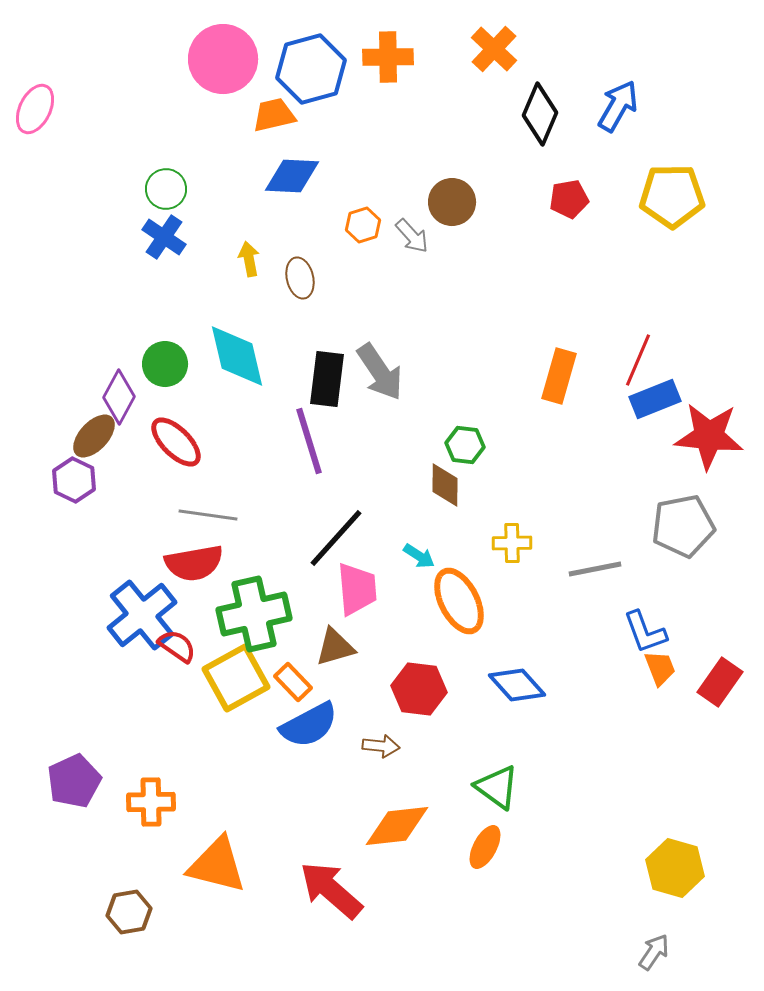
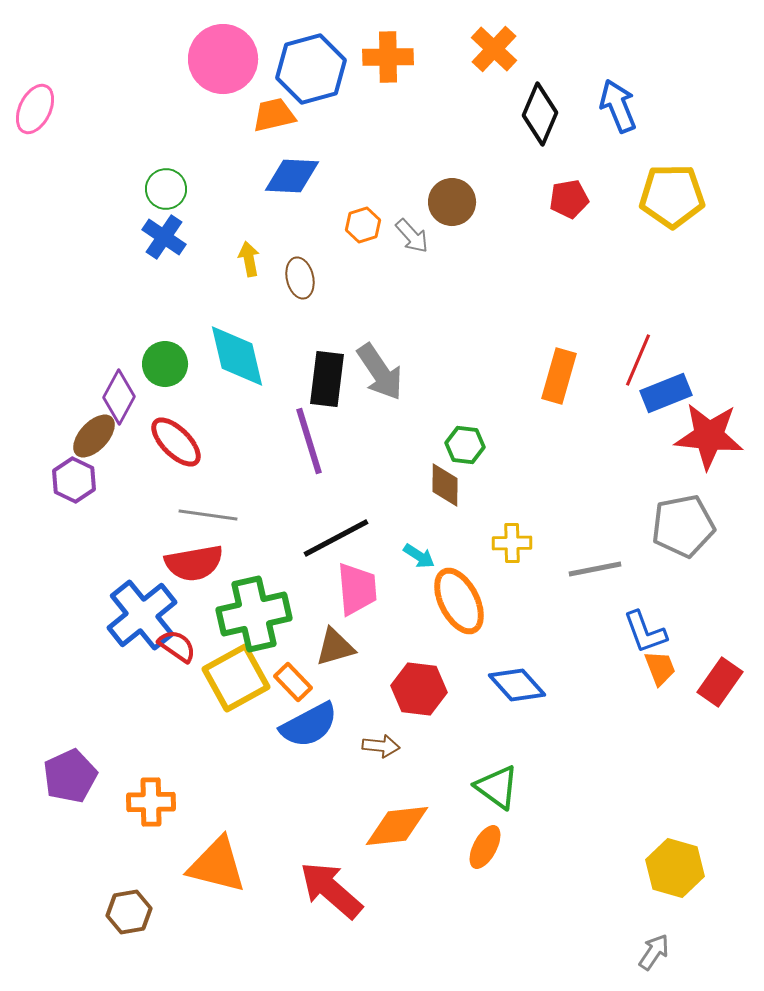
blue arrow at (618, 106): rotated 52 degrees counterclockwise
blue rectangle at (655, 399): moved 11 px right, 6 px up
black line at (336, 538): rotated 20 degrees clockwise
purple pentagon at (74, 781): moved 4 px left, 5 px up
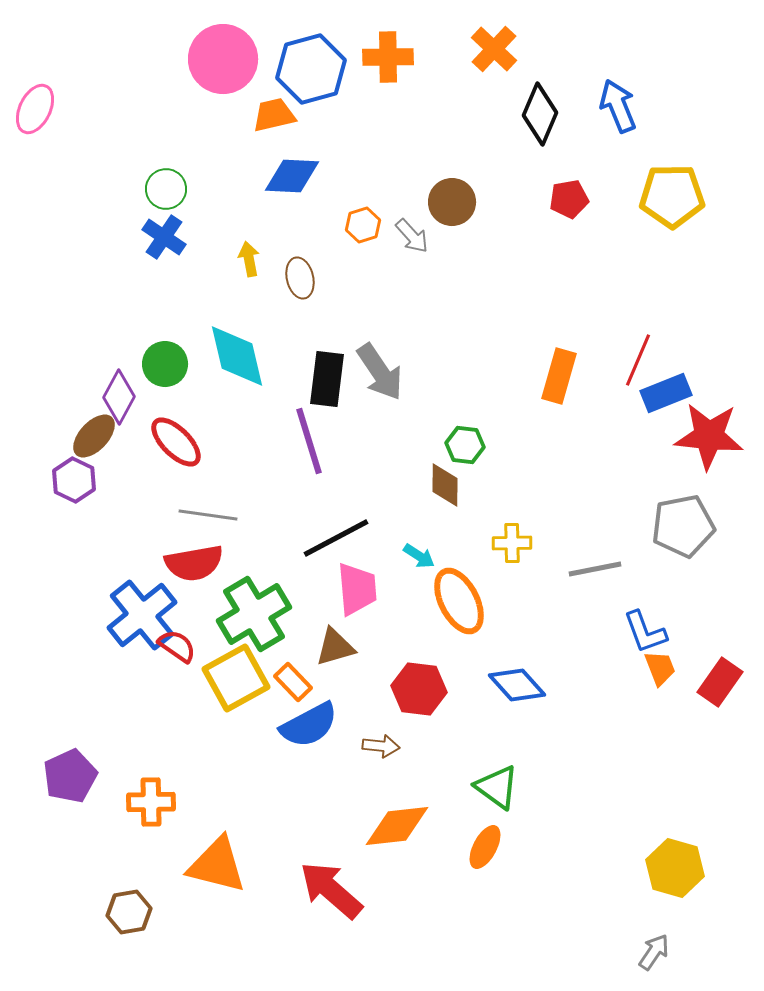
green cross at (254, 614): rotated 18 degrees counterclockwise
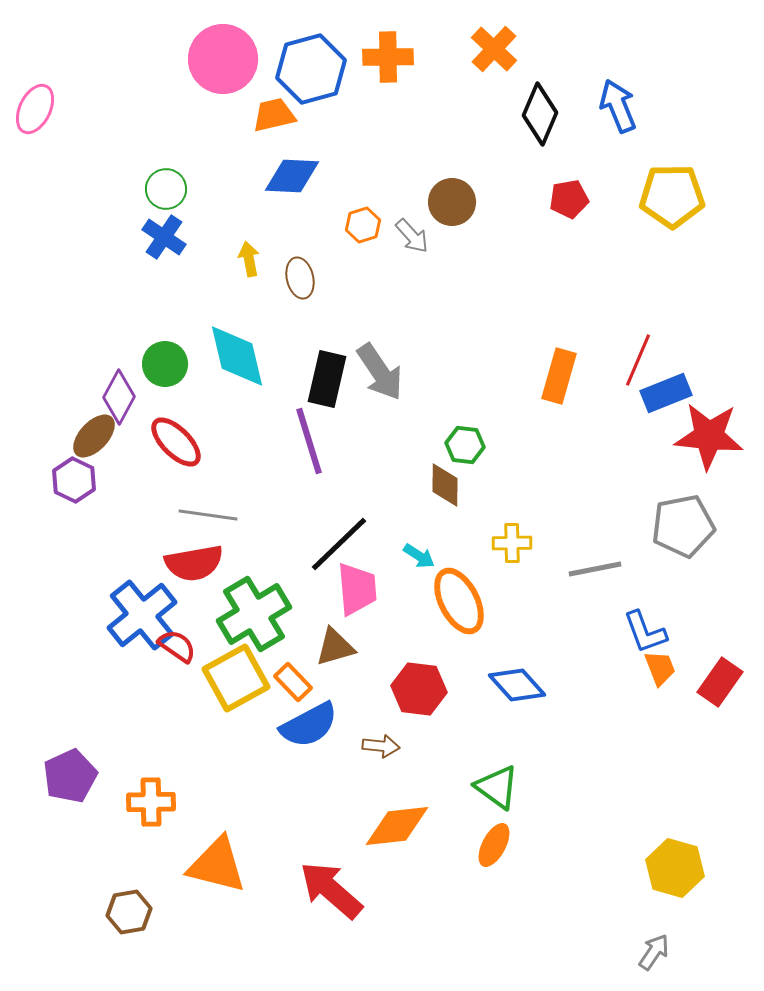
black rectangle at (327, 379): rotated 6 degrees clockwise
black line at (336, 538): moved 3 px right, 6 px down; rotated 16 degrees counterclockwise
orange ellipse at (485, 847): moved 9 px right, 2 px up
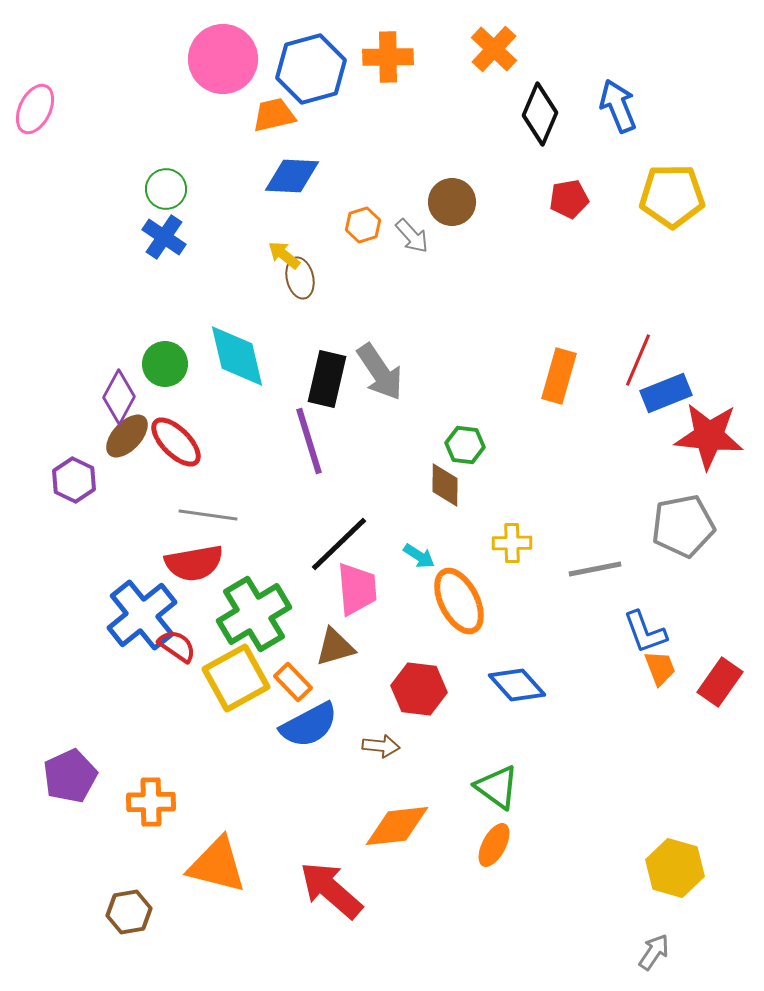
yellow arrow at (249, 259): moved 35 px right, 4 px up; rotated 40 degrees counterclockwise
brown ellipse at (94, 436): moved 33 px right
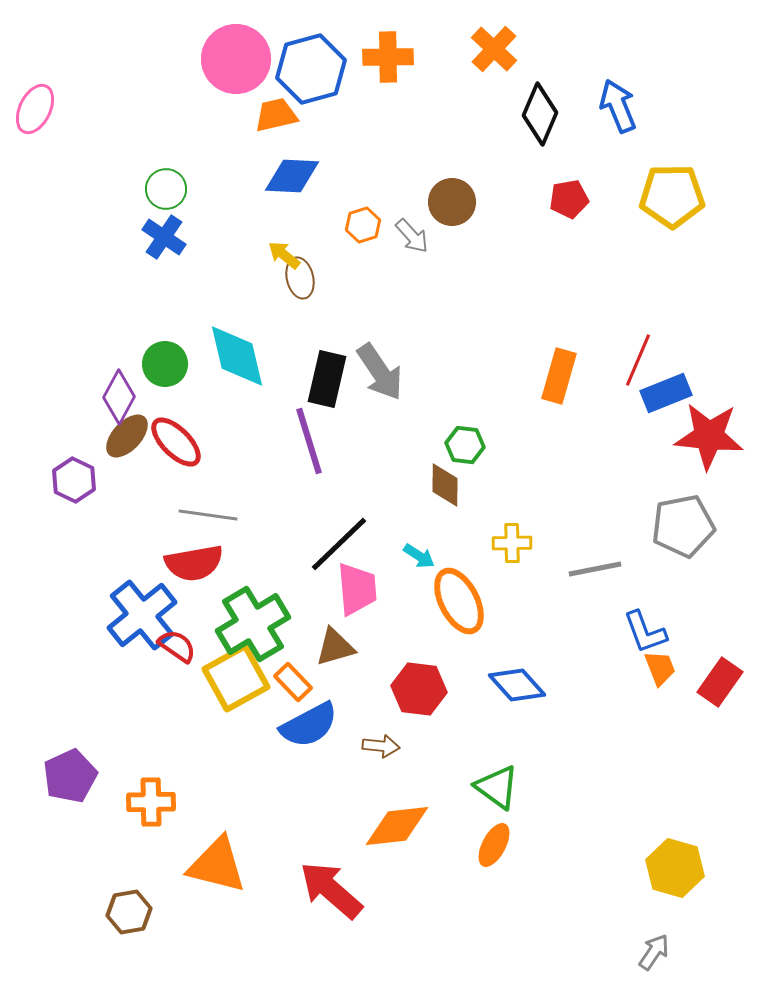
pink circle at (223, 59): moved 13 px right
orange trapezoid at (274, 115): moved 2 px right
green cross at (254, 614): moved 1 px left, 10 px down
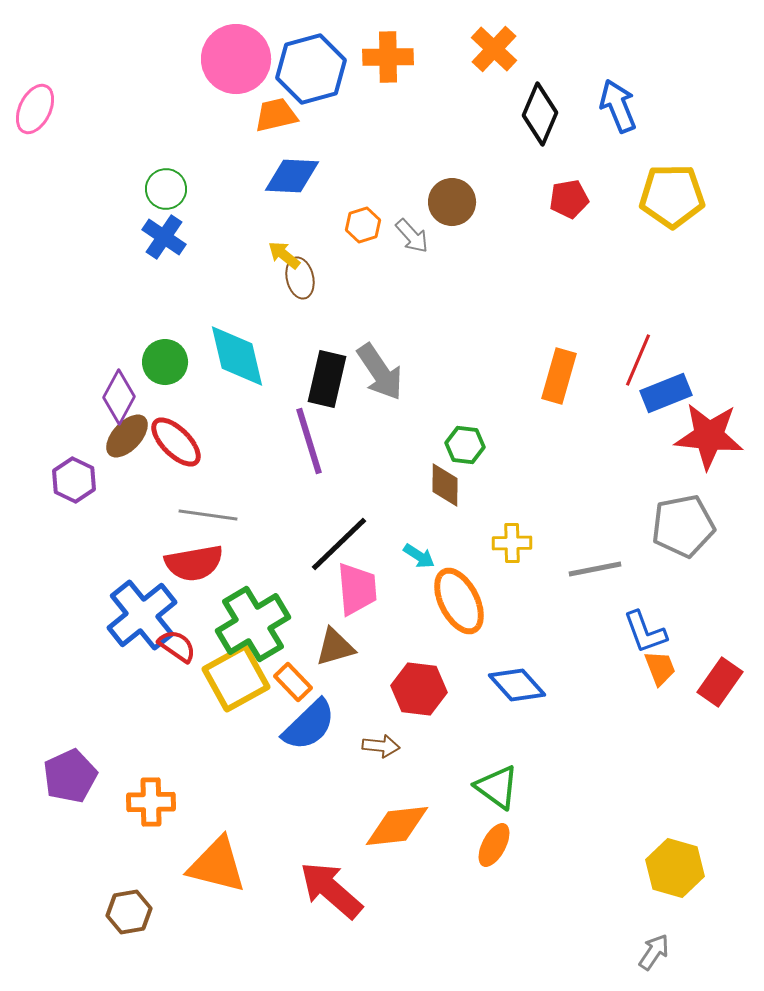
green circle at (165, 364): moved 2 px up
blue semicircle at (309, 725): rotated 16 degrees counterclockwise
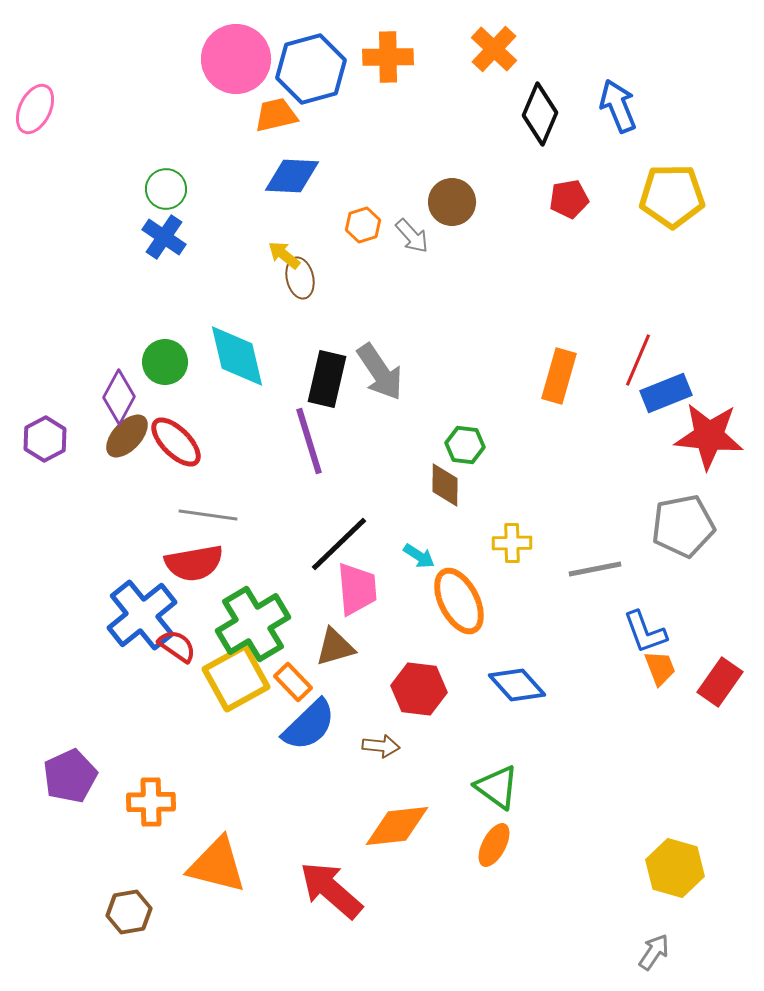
purple hexagon at (74, 480): moved 29 px left, 41 px up; rotated 6 degrees clockwise
